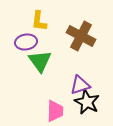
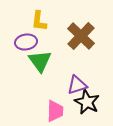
brown cross: rotated 16 degrees clockwise
purple triangle: moved 3 px left
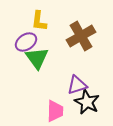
brown cross: rotated 16 degrees clockwise
purple ellipse: rotated 25 degrees counterclockwise
green triangle: moved 3 px left, 3 px up
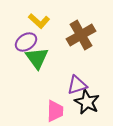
yellow L-shape: rotated 55 degrees counterclockwise
brown cross: moved 1 px up
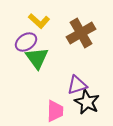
brown cross: moved 2 px up
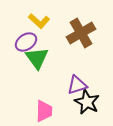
pink trapezoid: moved 11 px left
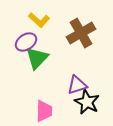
yellow L-shape: moved 1 px up
green triangle: rotated 20 degrees clockwise
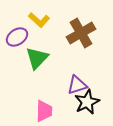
purple ellipse: moved 9 px left, 5 px up
black star: rotated 20 degrees clockwise
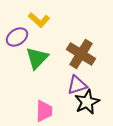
brown cross: moved 21 px down; rotated 28 degrees counterclockwise
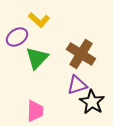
black star: moved 5 px right; rotated 15 degrees counterclockwise
pink trapezoid: moved 9 px left
